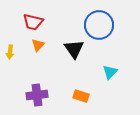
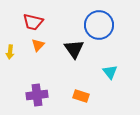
cyan triangle: rotated 21 degrees counterclockwise
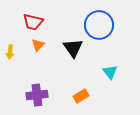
black triangle: moved 1 px left, 1 px up
orange rectangle: rotated 49 degrees counterclockwise
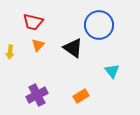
black triangle: rotated 20 degrees counterclockwise
cyan triangle: moved 2 px right, 1 px up
purple cross: rotated 20 degrees counterclockwise
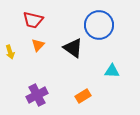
red trapezoid: moved 2 px up
yellow arrow: rotated 24 degrees counterclockwise
cyan triangle: rotated 49 degrees counterclockwise
orange rectangle: moved 2 px right
